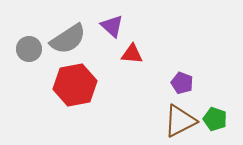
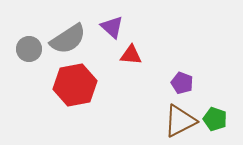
purple triangle: moved 1 px down
red triangle: moved 1 px left, 1 px down
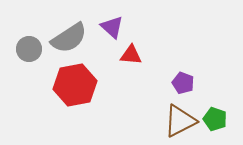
gray semicircle: moved 1 px right, 1 px up
purple pentagon: moved 1 px right
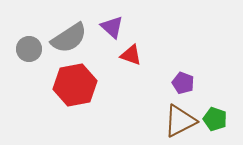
red triangle: rotated 15 degrees clockwise
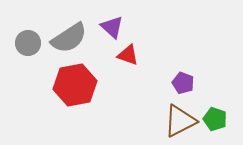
gray circle: moved 1 px left, 6 px up
red triangle: moved 3 px left
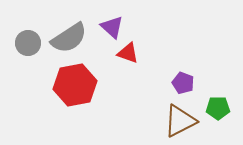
red triangle: moved 2 px up
green pentagon: moved 3 px right, 11 px up; rotated 20 degrees counterclockwise
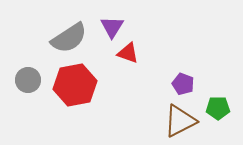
purple triangle: rotated 20 degrees clockwise
gray circle: moved 37 px down
purple pentagon: moved 1 px down
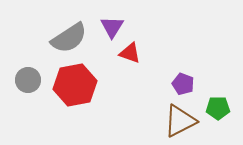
red triangle: moved 2 px right
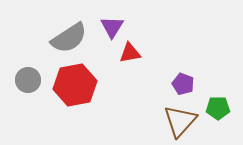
red triangle: rotated 30 degrees counterclockwise
brown triangle: rotated 21 degrees counterclockwise
